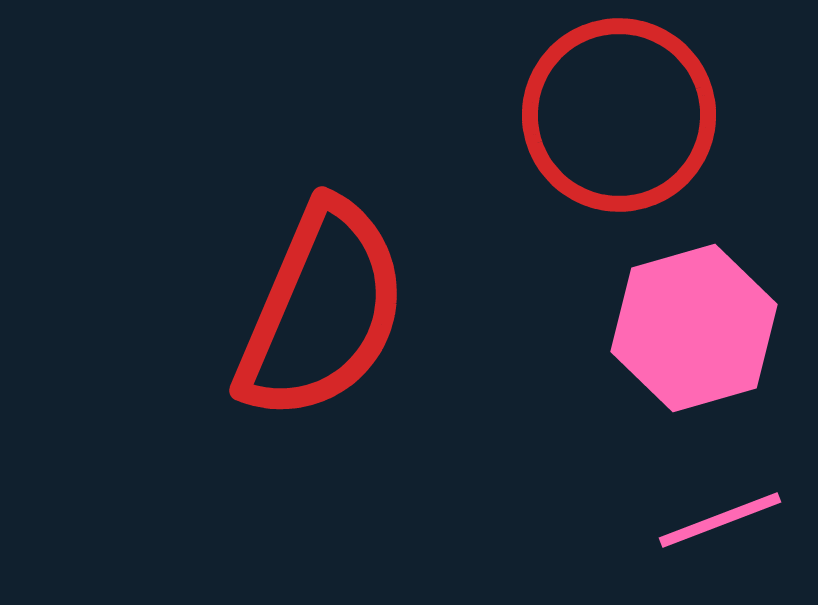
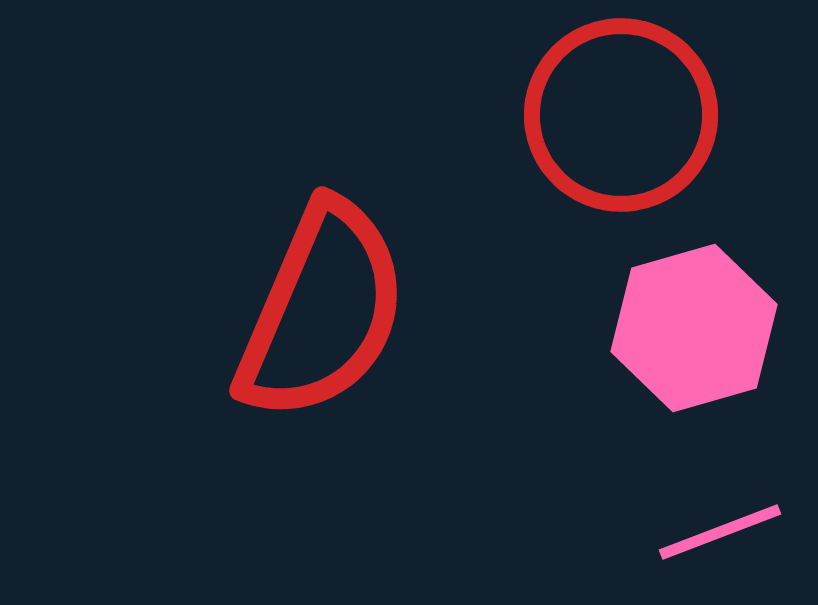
red circle: moved 2 px right
pink line: moved 12 px down
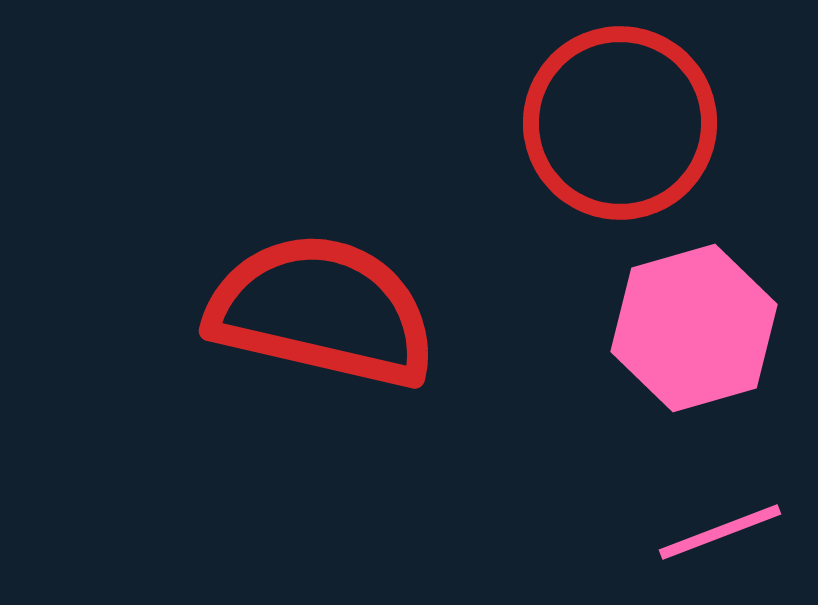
red circle: moved 1 px left, 8 px down
red semicircle: rotated 100 degrees counterclockwise
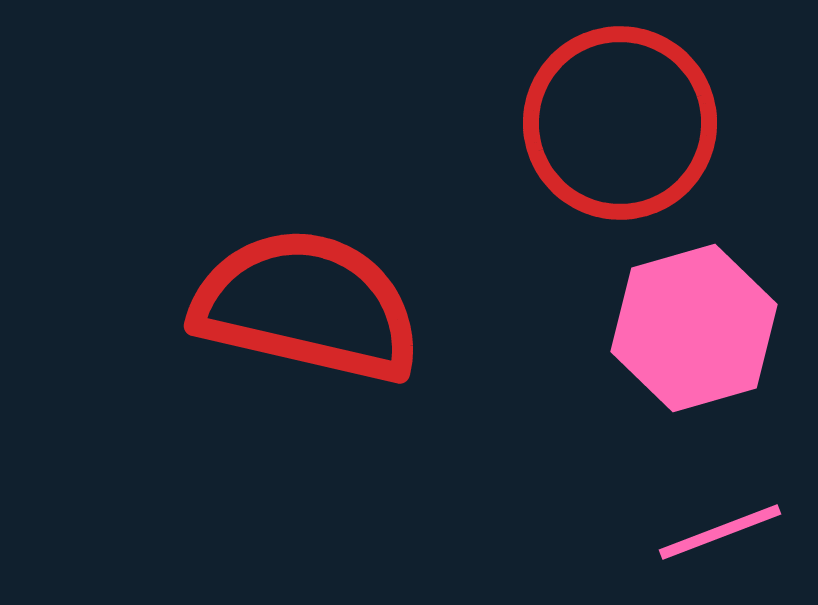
red semicircle: moved 15 px left, 5 px up
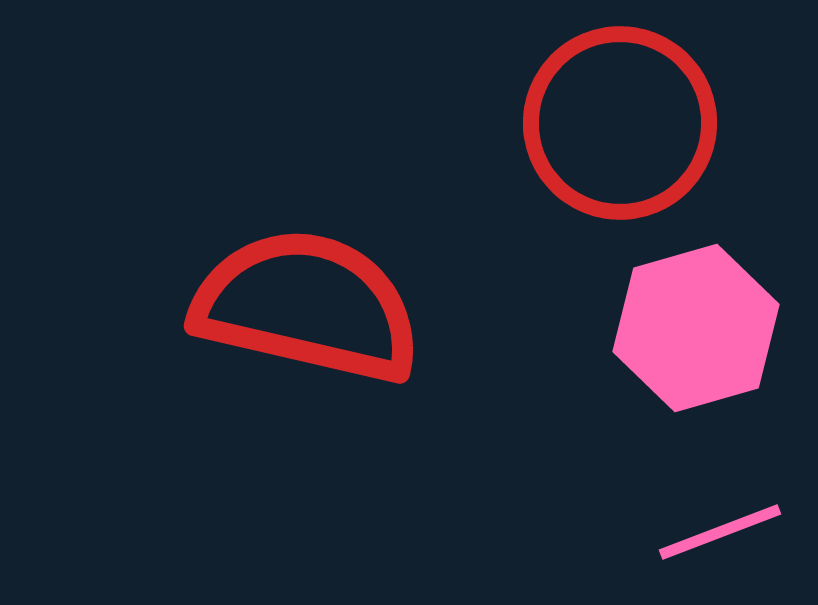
pink hexagon: moved 2 px right
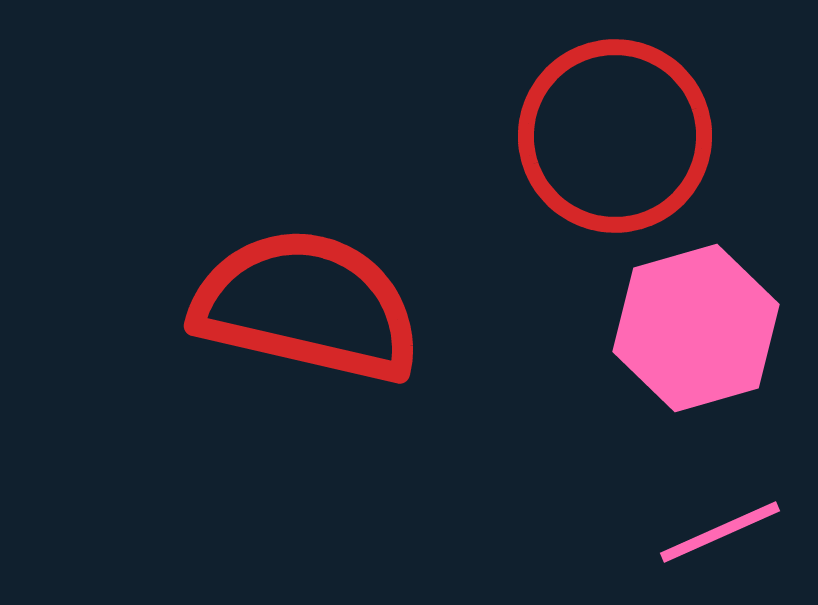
red circle: moved 5 px left, 13 px down
pink line: rotated 3 degrees counterclockwise
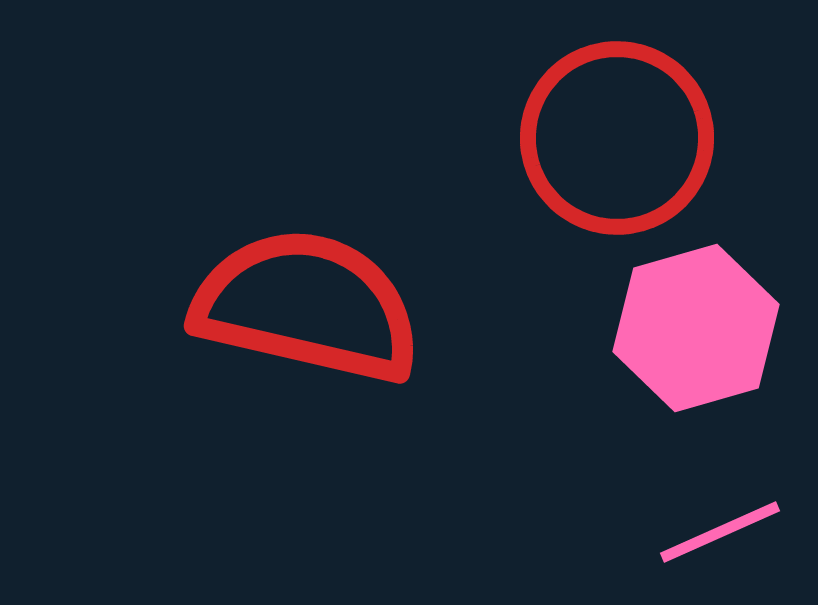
red circle: moved 2 px right, 2 px down
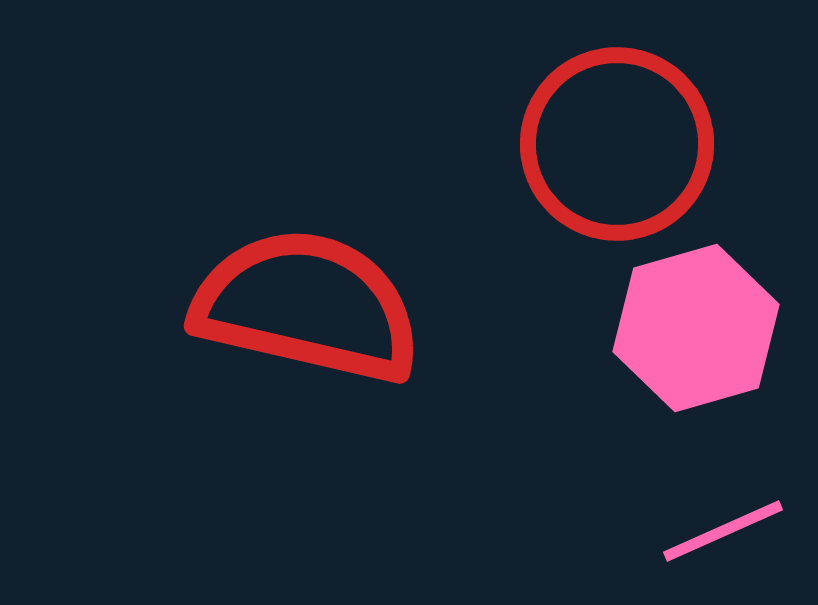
red circle: moved 6 px down
pink line: moved 3 px right, 1 px up
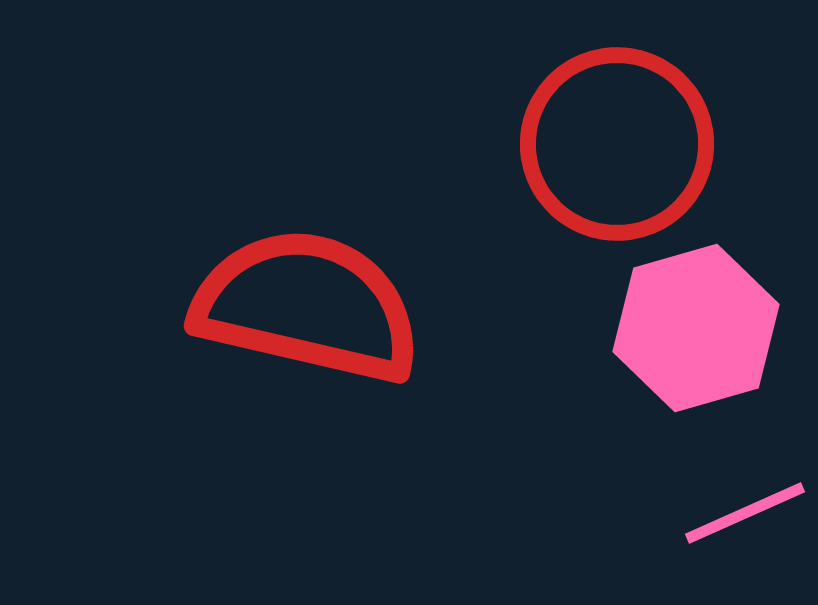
pink line: moved 22 px right, 18 px up
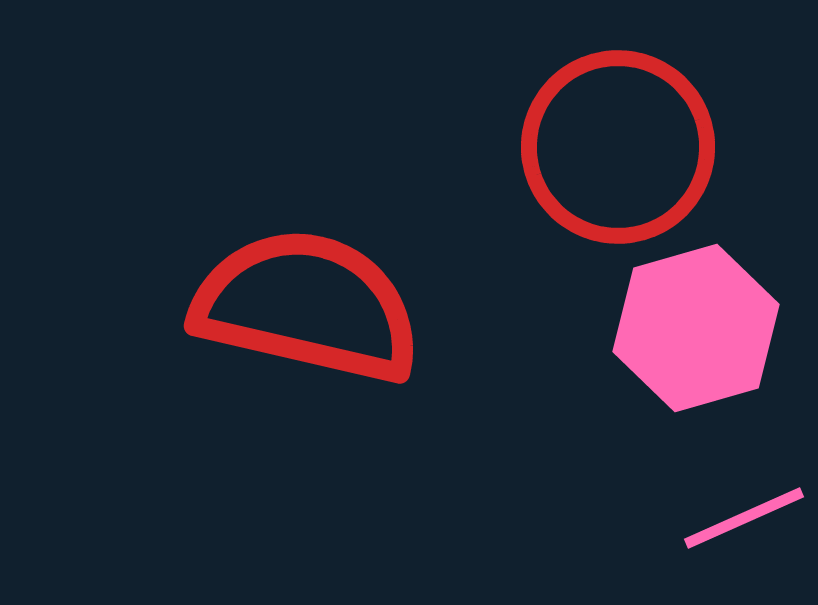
red circle: moved 1 px right, 3 px down
pink line: moved 1 px left, 5 px down
